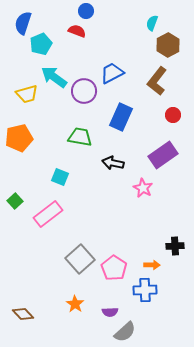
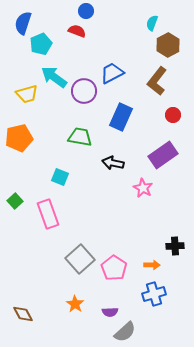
pink rectangle: rotated 72 degrees counterclockwise
blue cross: moved 9 px right, 4 px down; rotated 15 degrees counterclockwise
brown diamond: rotated 15 degrees clockwise
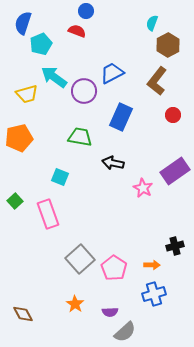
purple rectangle: moved 12 px right, 16 px down
black cross: rotated 12 degrees counterclockwise
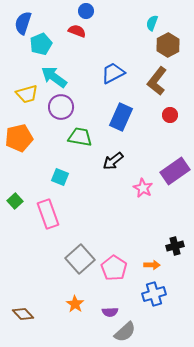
blue trapezoid: moved 1 px right
purple circle: moved 23 px left, 16 px down
red circle: moved 3 px left
black arrow: moved 2 px up; rotated 50 degrees counterclockwise
brown diamond: rotated 15 degrees counterclockwise
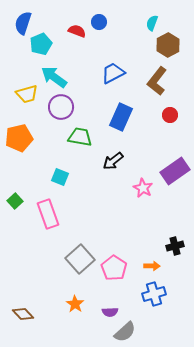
blue circle: moved 13 px right, 11 px down
orange arrow: moved 1 px down
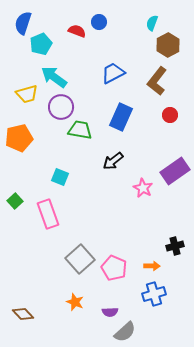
green trapezoid: moved 7 px up
pink pentagon: rotated 10 degrees counterclockwise
orange star: moved 2 px up; rotated 12 degrees counterclockwise
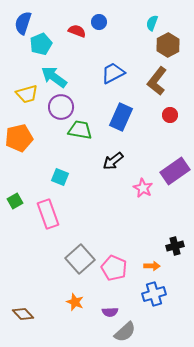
green square: rotated 14 degrees clockwise
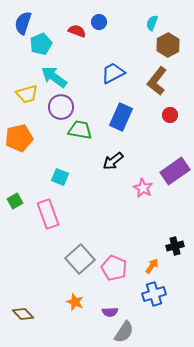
orange arrow: rotated 56 degrees counterclockwise
gray semicircle: moved 1 px left; rotated 15 degrees counterclockwise
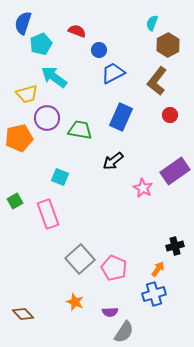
blue circle: moved 28 px down
purple circle: moved 14 px left, 11 px down
orange arrow: moved 6 px right, 3 px down
